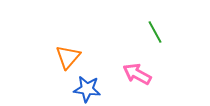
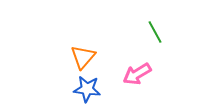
orange triangle: moved 15 px right
pink arrow: rotated 60 degrees counterclockwise
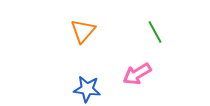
orange triangle: moved 26 px up
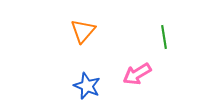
green line: moved 9 px right, 5 px down; rotated 20 degrees clockwise
blue star: moved 3 px up; rotated 16 degrees clockwise
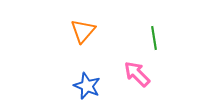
green line: moved 10 px left, 1 px down
pink arrow: rotated 76 degrees clockwise
